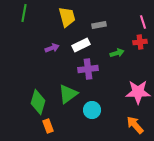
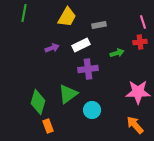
yellow trapezoid: rotated 45 degrees clockwise
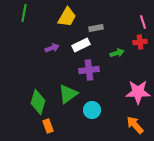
gray rectangle: moved 3 px left, 3 px down
purple cross: moved 1 px right, 1 px down
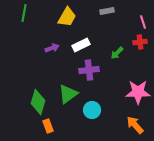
gray rectangle: moved 11 px right, 17 px up
green arrow: rotated 152 degrees clockwise
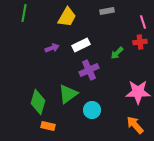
purple cross: rotated 18 degrees counterclockwise
orange rectangle: rotated 56 degrees counterclockwise
